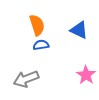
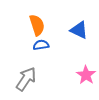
gray arrow: rotated 145 degrees clockwise
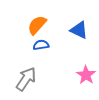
orange semicircle: rotated 120 degrees counterclockwise
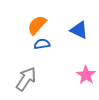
blue semicircle: moved 1 px right, 1 px up
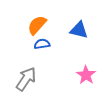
blue triangle: rotated 12 degrees counterclockwise
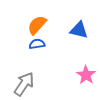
blue semicircle: moved 5 px left
gray arrow: moved 2 px left, 5 px down
